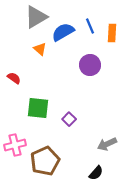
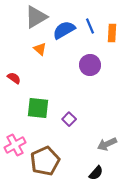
blue semicircle: moved 1 px right, 2 px up
pink cross: rotated 15 degrees counterclockwise
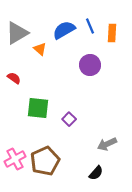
gray triangle: moved 19 px left, 16 px down
pink cross: moved 14 px down
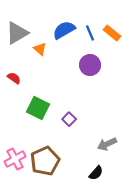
blue line: moved 7 px down
orange rectangle: rotated 54 degrees counterclockwise
green square: rotated 20 degrees clockwise
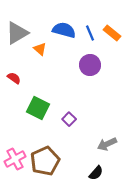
blue semicircle: rotated 45 degrees clockwise
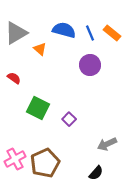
gray triangle: moved 1 px left
brown pentagon: moved 2 px down
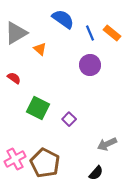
blue semicircle: moved 1 px left, 11 px up; rotated 20 degrees clockwise
brown pentagon: rotated 20 degrees counterclockwise
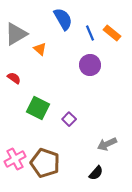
blue semicircle: rotated 25 degrees clockwise
gray triangle: moved 1 px down
brown pentagon: rotated 8 degrees counterclockwise
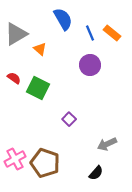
green square: moved 20 px up
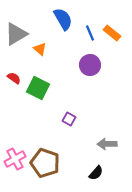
purple square: rotated 16 degrees counterclockwise
gray arrow: rotated 24 degrees clockwise
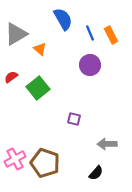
orange rectangle: moved 1 px left, 2 px down; rotated 24 degrees clockwise
red semicircle: moved 3 px left, 1 px up; rotated 72 degrees counterclockwise
green square: rotated 25 degrees clockwise
purple square: moved 5 px right; rotated 16 degrees counterclockwise
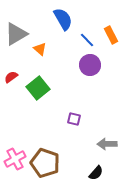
blue line: moved 3 px left, 7 px down; rotated 21 degrees counterclockwise
